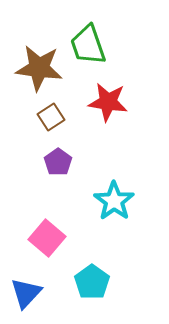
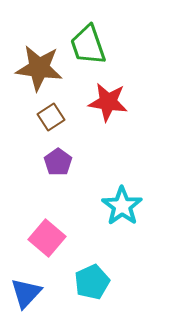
cyan star: moved 8 px right, 5 px down
cyan pentagon: rotated 12 degrees clockwise
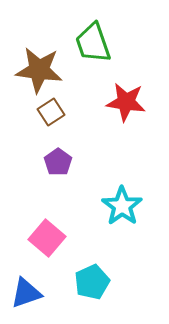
green trapezoid: moved 5 px right, 2 px up
brown star: moved 2 px down
red star: moved 18 px right
brown square: moved 5 px up
blue triangle: rotated 28 degrees clockwise
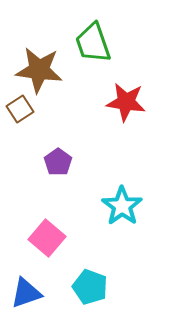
brown square: moved 31 px left, 3 px up
cyan pentagon: moved 2 px left, 5 px down; rotated 28 degrees counterclockwise
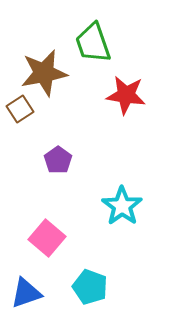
brown star: moved 5 px right, 3 px down; rotated 18 degrees counterclockwise
red star: moved 7 px up
purple pentagon: moved 2 px up
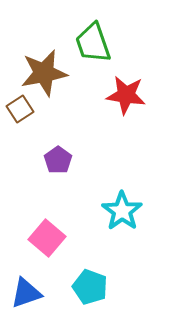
cyan star: moved 5 px down
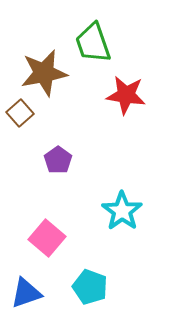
brown square: moved 4 px down; rotated 8 degrees counterclockwise
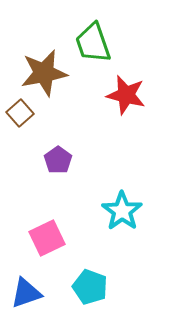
red star: rotated 6 degrees clockwise
pink square: rotated 24 degrees clockwise
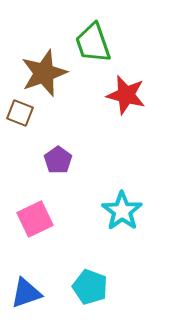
brown star: rotated 9 degrees counterclockwise
brown square: rotated 28 degrees counterclockwise
pink square: moved 12 px left, 19 px up
